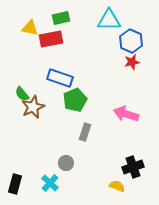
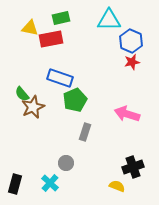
pink arrow: moved 1 px right
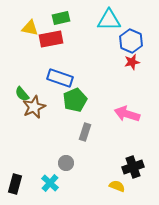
brown star: moved 1 px right
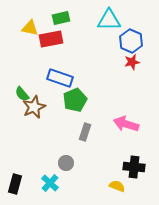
pink arrow: moved 1 px left, 10 px down
black cross: moved 1 px right; rotated 25 degrees clockwise
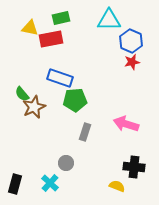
green pentagon: rotated 20 degrees clockwise
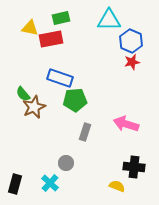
green semicircle: moved 1 px right
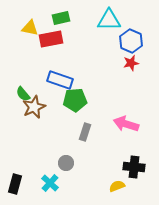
red star: moved 1 px left, 1 px down
blue rectangle: moved 2 px down
yellow semicircle: rotated 42 degrees counterclockwise
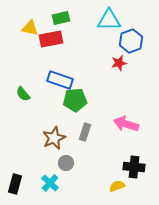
blue hexagon: rotated 15 degrees clockwise
red star: moved 12 px left
brown star: moved 20 px right, 31 px down
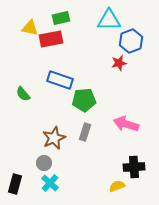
green pentagon: moved 9 px right
gray circle: moved 22 px left
black cross: rotated 10 degrees counterclockwise
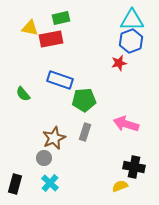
cyan triangle: moved 23 px right
gray circle: moved 5 px up
black cross: rotated 15 degrees clockwise
yellow semicircle: moved 3 px right
